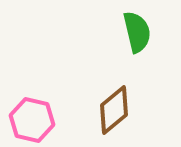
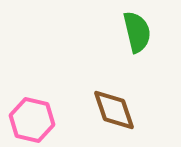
brown diamond: rotated 69 degrees counterclockwise
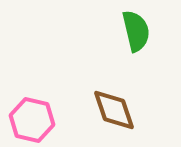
green semicircle: moved 1 px left, 1 px up
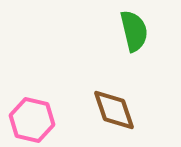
green semicircle: moved 2 px left
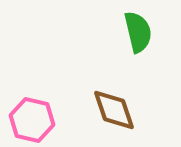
green semicircle: moved 4 px right, 1 px down
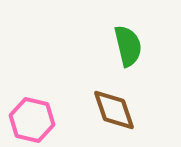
green semicircle: moved 10 px left, 14 px down
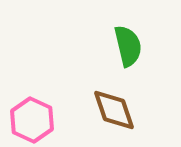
pink hexagon: rotated 12 degrees clockwise
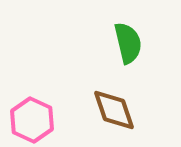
green semicircle: moved 3 px up
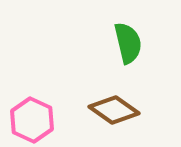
brown diamond: rotated 36 degrees counterclockwise
